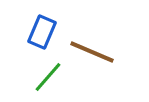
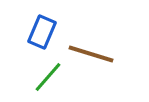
brown line: moved 1 px left, 2 px down; rotated 6 degrees counterclockwise
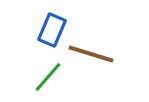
blue rectangle: moved 10 px right, 2 px up
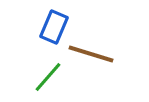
blue rectangle: moved 2 px right, 3 px up
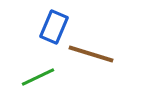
green line: moved 10 px left; rotated 24 degrees clockwise
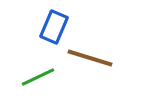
brown line: moved 1 px left, 4 px down
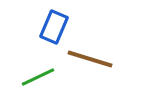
brown line: moved 1 px down
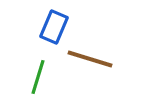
green line: rotated 48 degrees counterclockwise
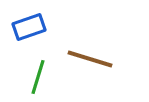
blue rectangle: moved 25 px left; rotated 48 degrees clockwise
